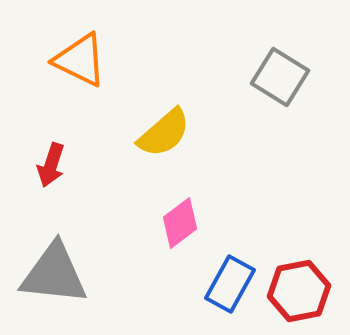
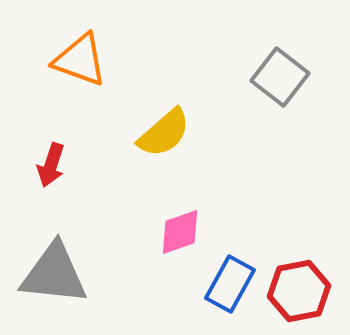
orange triangle: rotated 6 degrees counterclockwise
gray square: rotated 6 degrees clockwise
pink diamond: moved 9 px down; rotated 18 degrees clockwise
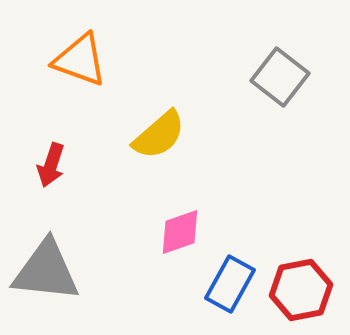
yellow semicircle: moved 5 px left, 2 px down
gray triangle: moved 8 px left, 3 px up
red hexagon: moved 2 px right, 1 px up
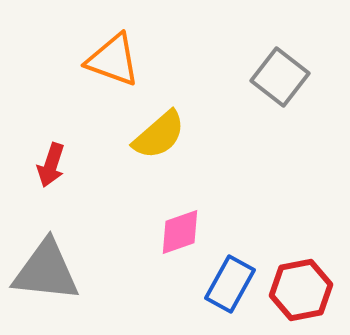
orange triangle: moved 33 px right
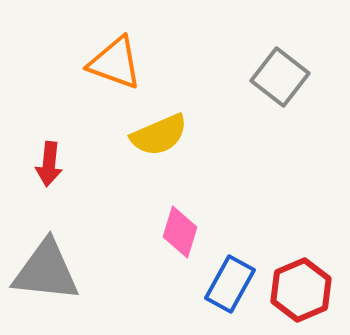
orange triangle: moved 2 px right, 3 px down
yellow semicircle: rotated 18 degrees clockwise
red arrow: moved 2 px left, 1 px up; rotated 12 degrees counterclockwise
pink diamond: rotated 54 degrees counterclockwise
red hexagon: rotated 12 degrees counterclockwise
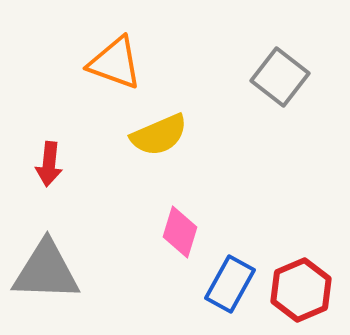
gray triangle: rotated 4 degrees counterclockwise
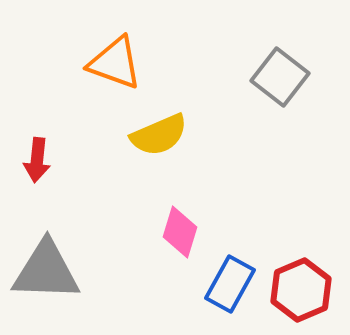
red arrow: moved 12 px left, 4 px up
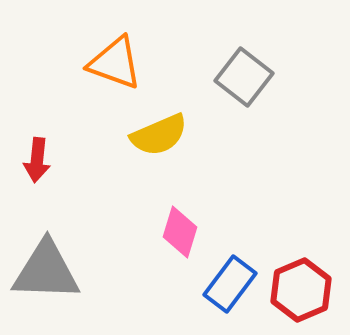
gray square: moved 36 px left
blue rectangle: rotated 8 degrees clockwise
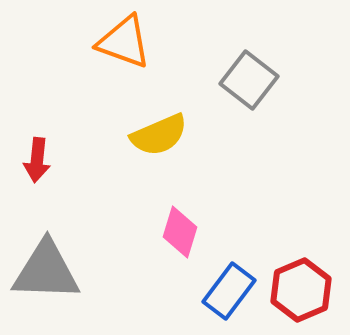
orange triangle: moved 9 px right, 21 px up
gray square: moved 5 px right, 3 px down
blue rectangle: moved 1 px left, 7 px down
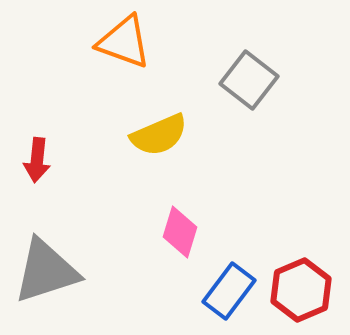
gray triangle: rotated 20 degrees counterclockwise
